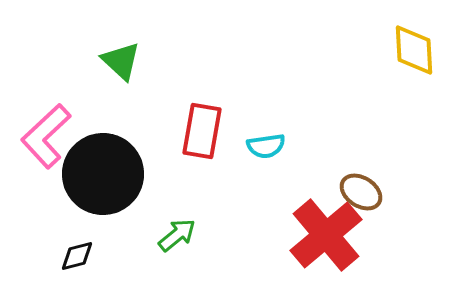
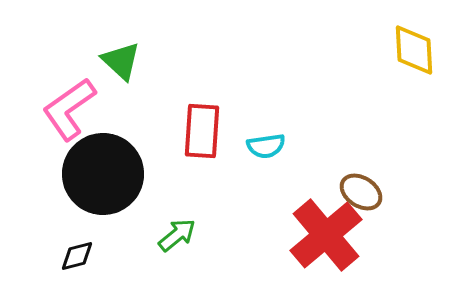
red rectangle: rotated 6 degrees counterclockwise
pink L-shape: moved 23 px right, 27 px up; rotated 8 degrees clockwise
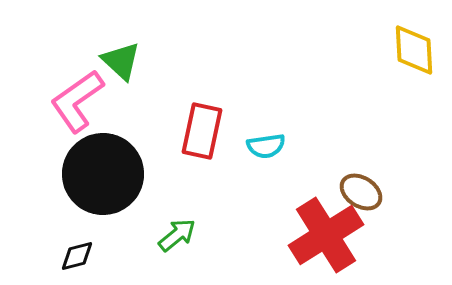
pink L-shape: moved 8 px right, 8 px up
red rectangle: rotated 8 degrees clockwise
red cross: rotated 8 degrees clockwise
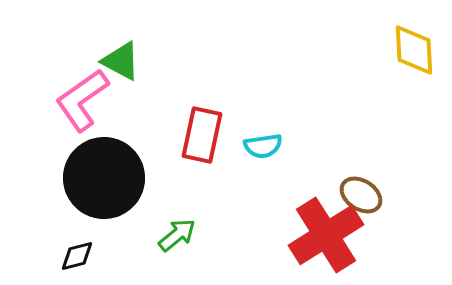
green triangle: rotated 15 degrees counterclockwise
pink L-shape: moved 5 px right, 1 px up
red rectangle: moved 4 px down
cyan semicircle: moved 3 px left
black circle: moved 1 px right, 4 px down
brown ellipse: moved 3 px down
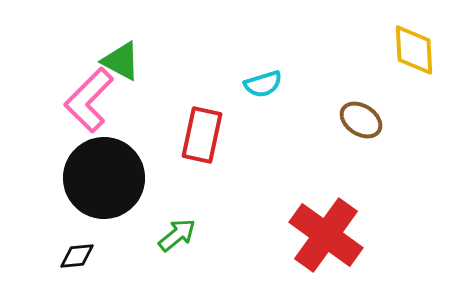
pink L-shape: moved 7 px right; rotated 10 degrees counterclockwise
cyan semicircle: moved 62 px up; rotated 9 degrees counterclockwise
brown ellipse: moved 75 px up
red cross: rotated 22 degrees counterclockwise
black diamond: rotated 9 degrees clockwise
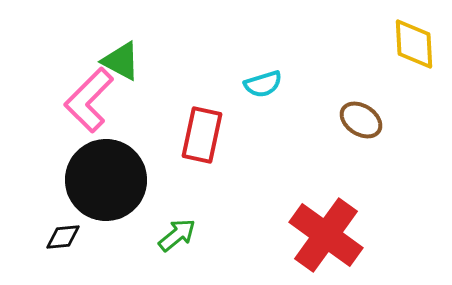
yellow diamond: moved 6 px up
black circle: moved 2 px right, 2 px down
black diamond: moved 14 px left, 19 px up
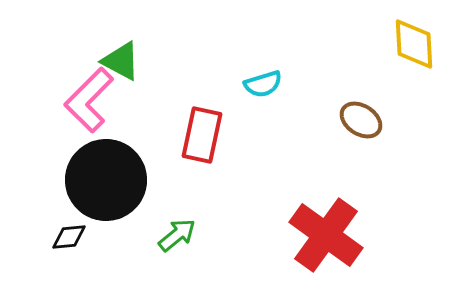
black diamond: moved 6 px right
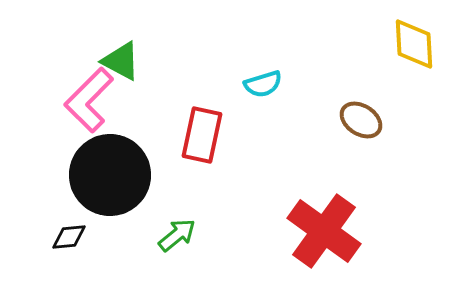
black circle: moved 4 px right, 5 px up
red cross: moved 2 px left, 4 px up
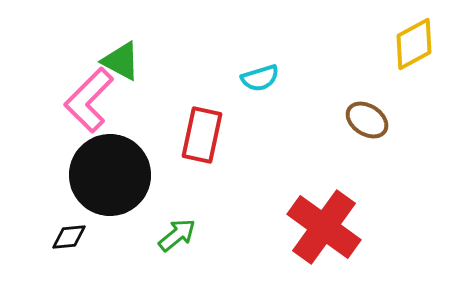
yellow diamond: rotated 64 degrees clockwise
cyan semicircle: moved 3 px left, 6 px up
brown ellipse: moved 6 px right
red cross: moved 4 px up
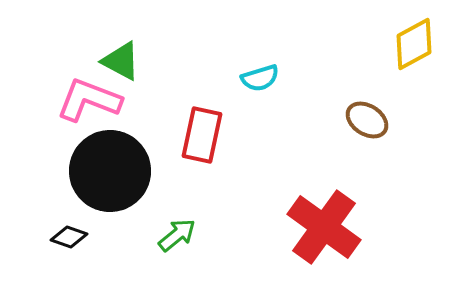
pink L-shape: rotated 66 degrees clockwise
black circle: moved 4 px up
black diamond: rotated 24 degrees clockwise
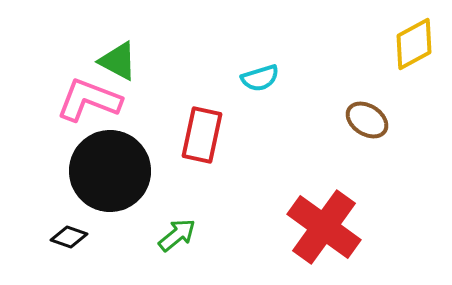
green triangle: moved 3 px left
